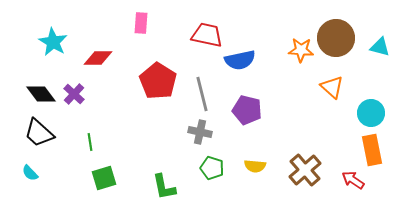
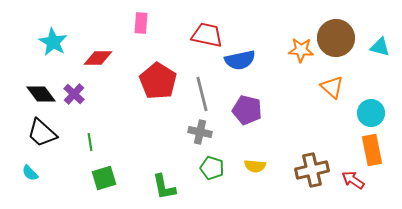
black trapezoid: moved 3 px right
brown cross: moved 7 px right; rotated 28 degrees clockwise
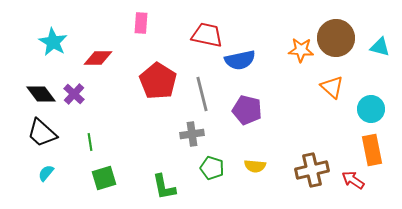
cyan circle: moved 4 px up
gray cross: moved 8 px left, 2 px down; rotated 20 degrees counterclockwise
cyan semicircle: moved 16 px right; rotated 84 degrees clockwise
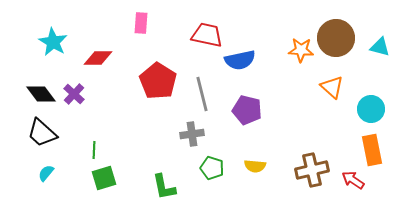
green line: moved 4 px right, 8 px down; rotated 12 degrees clockwise
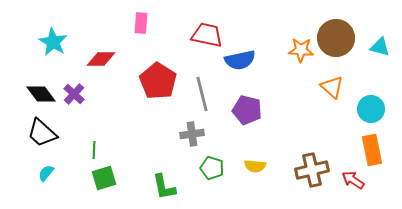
red diamond: moved 3 px right, 1 px down
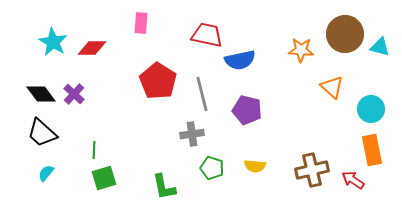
brown circle: moved 9 px right, 4 px up
red diamond: moved 9 px left, 11 px up
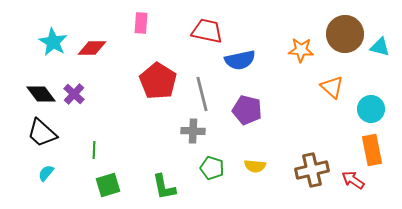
red trapezoid: moved 4 px up
gray cross: moved 1 px right, 3 px up; rotated 10 degrees clockwise
green square: moved 4 px right, 7 px down
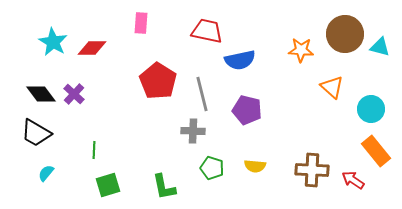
black trapezoid: moved 6 px left; rotated 12 degrees counterclockwise
orange rectangle: moved 4 px right, 1 px down; rotated 28 degrees counterclockwise
brown cross: rotated 16 degrees clockwise
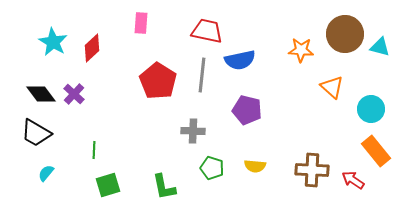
red diamond: rotated 44 degrees counterclockwise
gray line: moved 19 px up; rotated 20 degrees clockwise
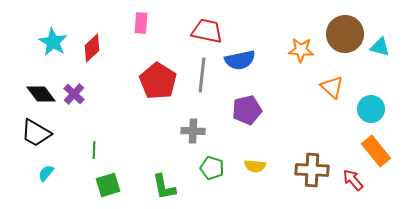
purple pentagon: rotated 28 degrees counterclockwise
red arrow: rotated 15 degrees clockwise
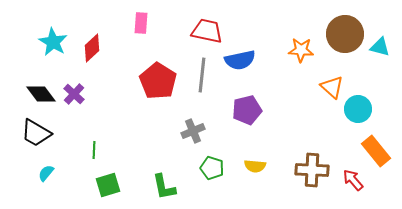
cyan circle: moved 13 px left
gray cross: rotated 25 degrees counterclockwise
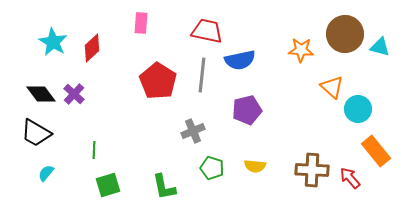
red arrow: moved 3 px left, 2 px up
